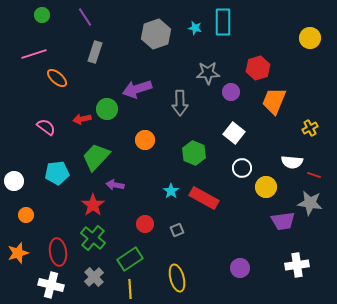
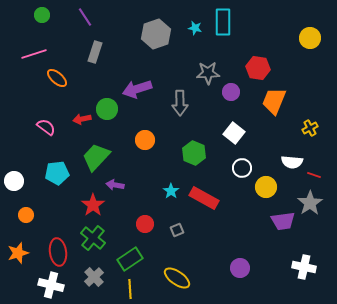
red hexagon at (258, 68): rotated 25 degrees clockwise
gray star at (310, 203): rotated 30 degrees clockwise
white cross at (297, 265): moved 7 px right, 2 px down; rotated 20 degrees clockwise
yellow ellipse at (177, 278): rotated 40 degrees counterclockwise
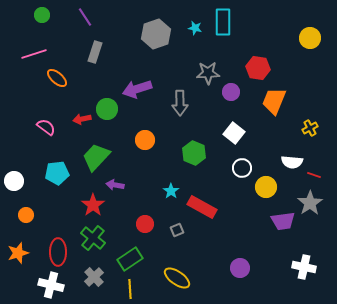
red rectangle at (204, 198): moved 2 px left, 9 px down
red ellipse at (58, 252): rotated 8 degrees clockwise
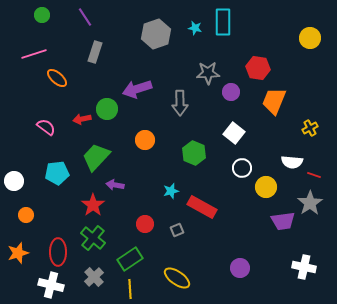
cyan star at (171, 191): rotated 21 degrees clockwise
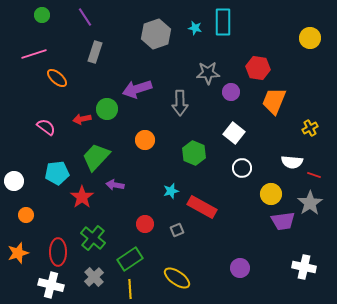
yellow circle at (266, 187): moved 5 px right, 7 px down
red star at (93, 205): moved 11 px left, 8 px up
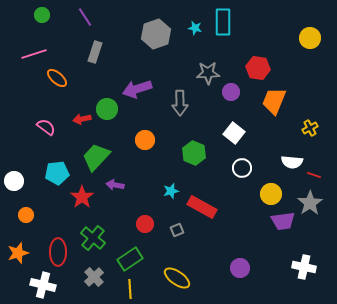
white cross at (51, 285): moved 8 px left
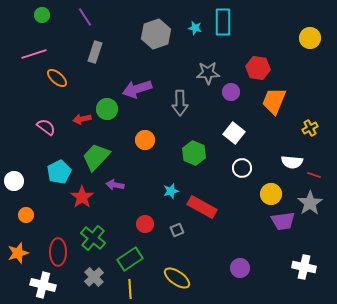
cyan pentagon at (57, 173): moved 2 px right, 1 px up; rotated 20 degrees counterclockwise
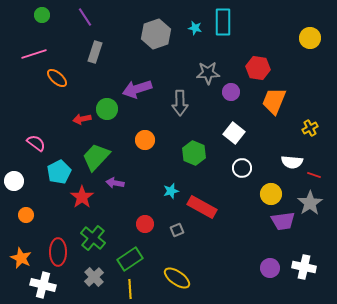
pink semicircle at (46, 127): moved 10 px left, 16 px down
purple arrow at (115, 185): moved 2 px up
orange star at (18, 253): moved 3 px right, 5 px down; rotated 30 degrees counterclockwise
purple circle at (240, 268): moved 30 px right
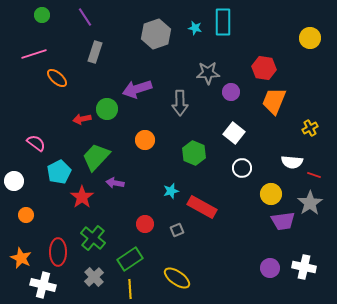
red hexagon at (258, 68): moved 6 px right
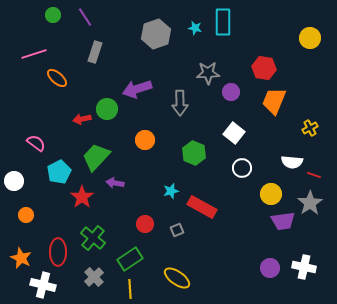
green circle at (42, 15): moved 11 px right
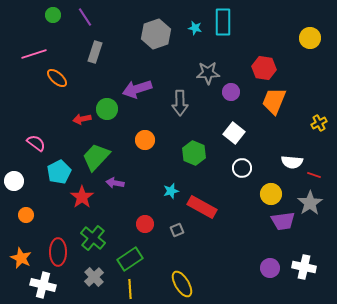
yellow cross at (310, 128): moved 9 px right, 5 px up
yellow ellipse at (177, 278): moved 5 px right, 6 px down; rotated 24 degrees clockwise
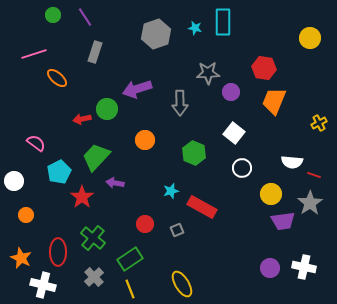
yellow line at (130, 289): rotated 18 degrees counterclockwise
